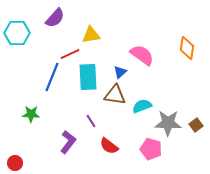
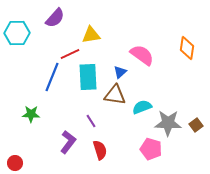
cyan semicircle: moved 1 px down
red semicircle: moved 9 px left, 4 px down; rotated 144 degrees counterclockwise
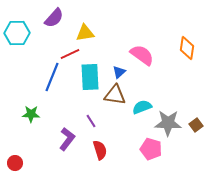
purple semicircle: moved 1 px left
yellow triangle: moved 6 px left, 2 px up
blue triangle: moved 1 px left
cyan rectangle: moved 2 px right
purple L-shape: moved 1 px left, 3 px up
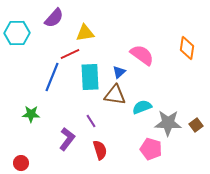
red circle: moved 6 px right
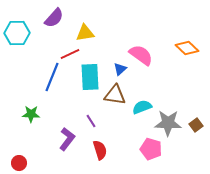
orange diamond: rotated 55 degrees counterclockwise
pink semicircle: moved 1 px left
blue triangle: moved 1 px right, 3 px up
red circle: moved 2 px left
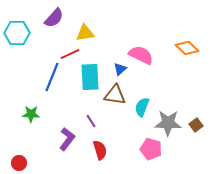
pink semicircle: rotated 10 degrees counterclockwise
cyan semicircle: rotated 48 degrees counterclockwise
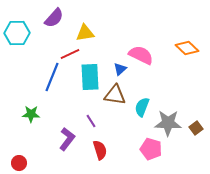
brown square: moved 3 px down
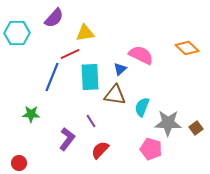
red semicircle: rotated 120 degrees counterclockwise
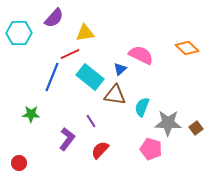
cyan hexagon: moved 2 px right
cyan rectangle: rotated 48 degrees counterclockwise
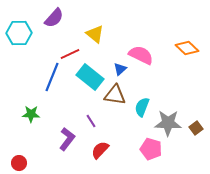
yellow triangle: moved 10 px right, 1 px down; rotated 48 degrees clockwise
